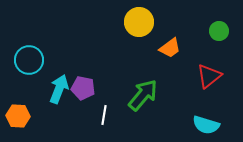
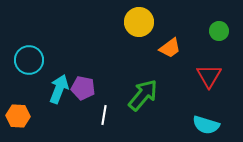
red triangle: rotated 20 degrees counterclockwise
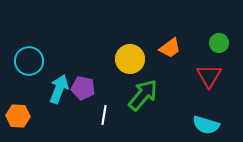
yellow circle: moved 9 px left, 37 px down
green circle: moved 12 px down
cyan circle: moved 1 px down
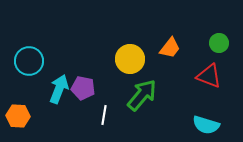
orange trapezoid: rotated 15 degrees counterclockwise
red triangle: rotated 40 degrees counterclockwise
green arrow: moved 1 px left
